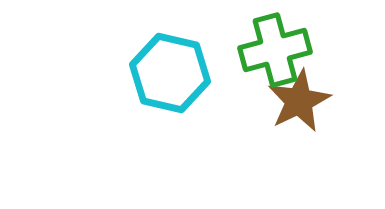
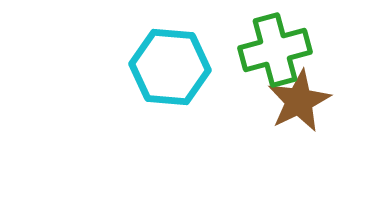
cyan hexagon: moved 6 px up; rotated 8 degrees counterclockwise
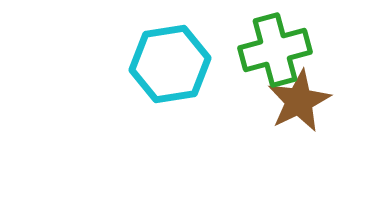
cyan hexagon: moved 3 px up; rotated 14 degrees counterclockwise
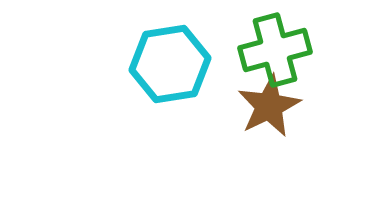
brown star: moved 30 px left, 5 px down
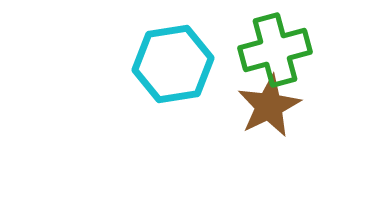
cyan hexagon: moved 3 px right
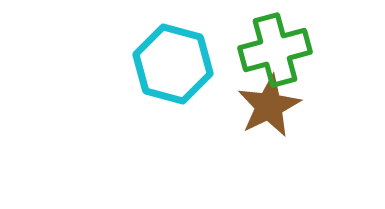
cyan hexagon: rotated 24 degrees clockwise
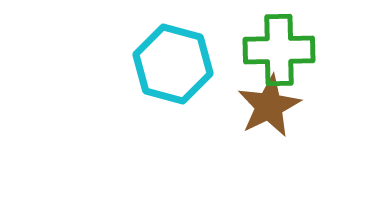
green cross: moved 4 px right; rotated 14 degrees clockwise
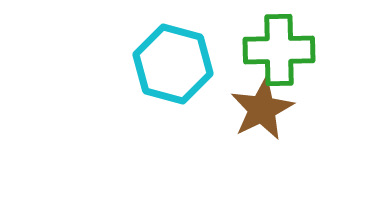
brown star: moved 7 px left, 3 px down
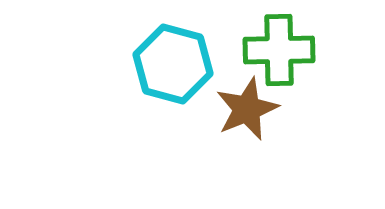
brown star: moved 15 px left; rotated 4 degrees clockwise
